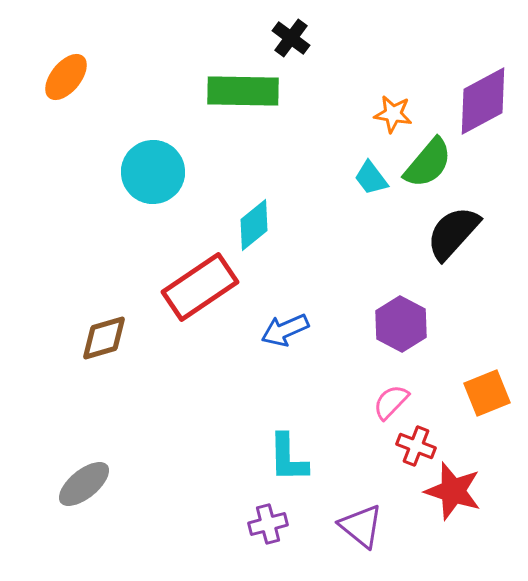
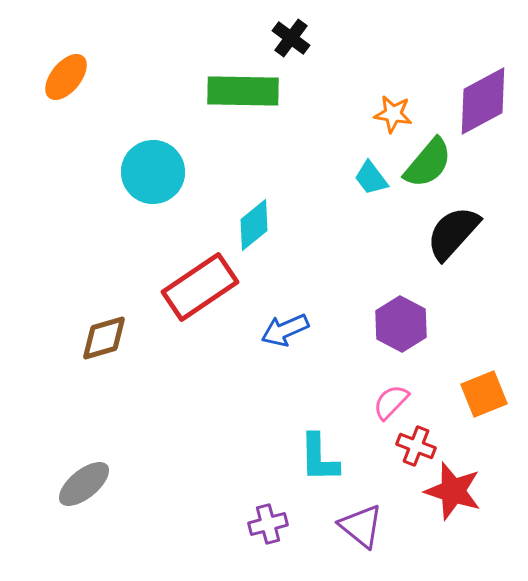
orange square: moved 3 px left, 1 px down
cyan L-shape: moved 31 px right
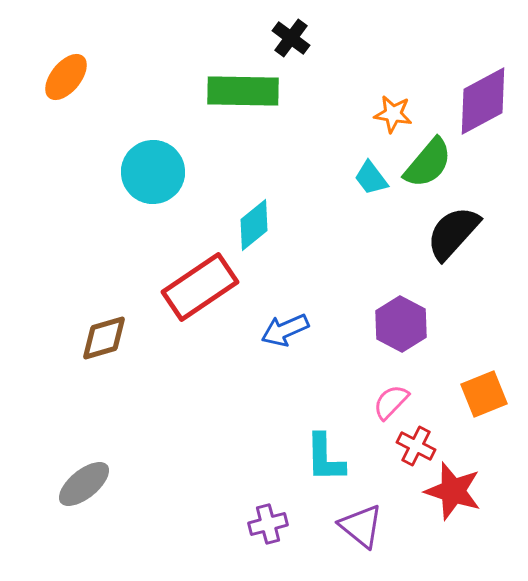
red cross: rotated 6 degrees clockwise
cyan L-shape: moved 6 px right
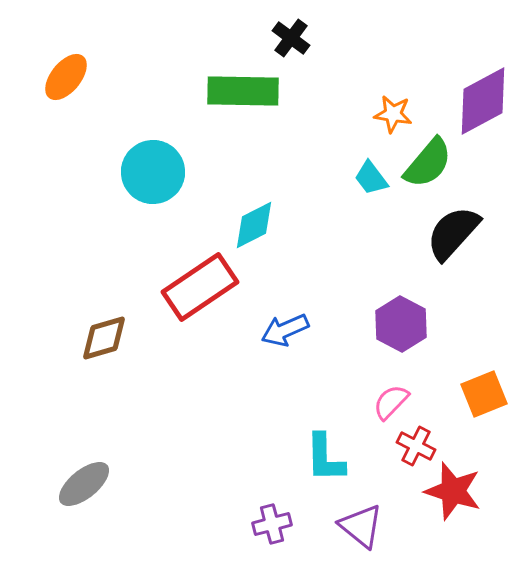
cyan diamond: rotated 12 degrees clockwise
purple cross: moved 4 px right
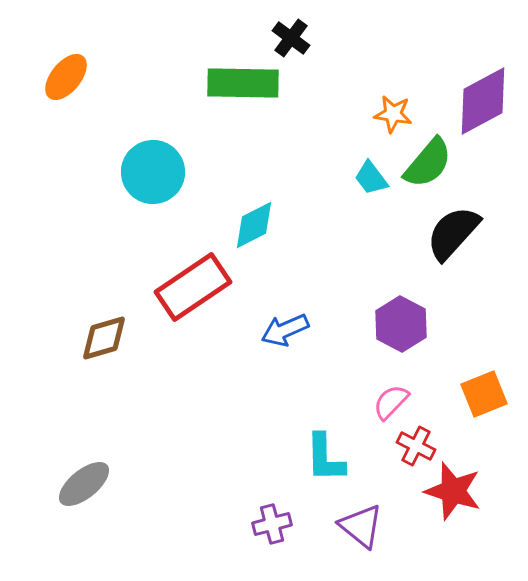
green rectangle: moved 8 px up
red rectangle: moved 7 px left
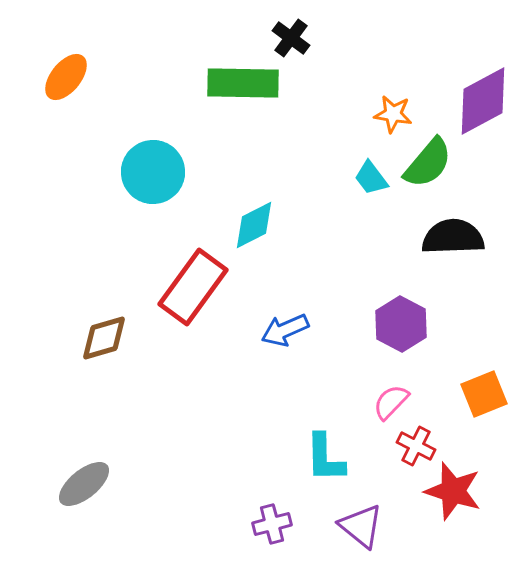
black semicircle: moved 4 px down; rotated 46 degrees clockwise
red rectangle: rotated 20 degrees counterclockwise
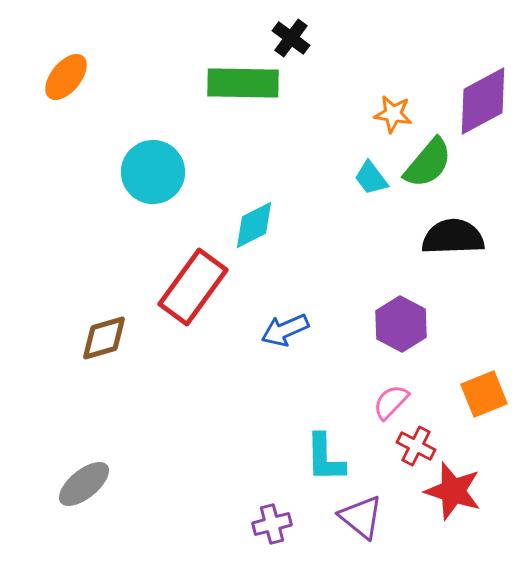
purple triangle: moved 9 px up
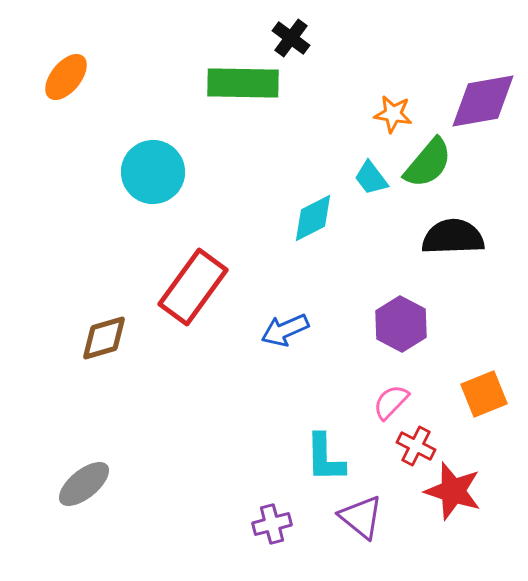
purple diamond: rotated 18 degrees clockwise
cyan diamond: moved 59 px right, 7 px up
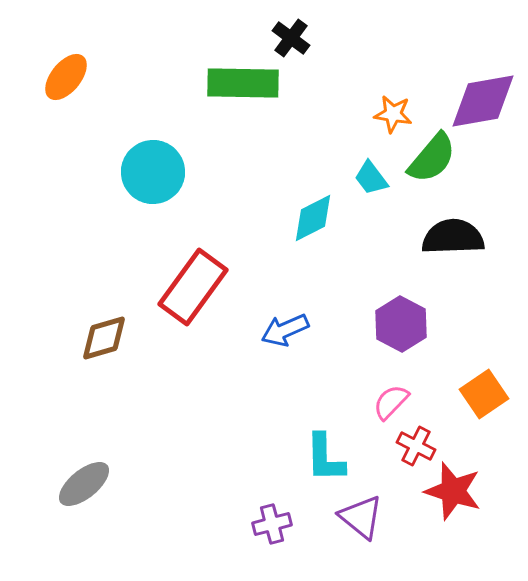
green semicircle: moved 4 px right, 5 px up
orange square: rotated 12 degrees counterclockwise
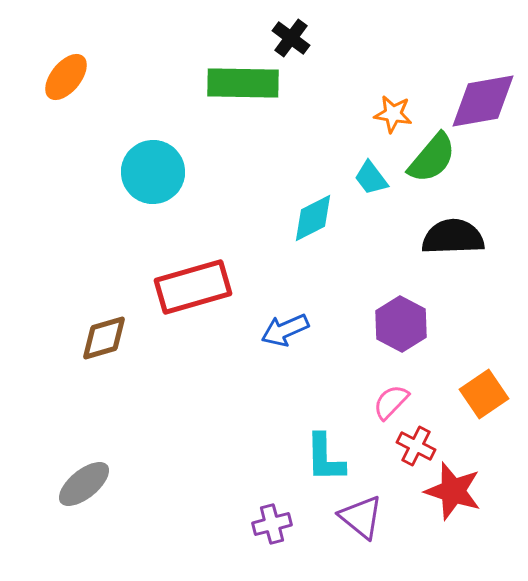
red rectangle: rotated 38 degrees clockwise
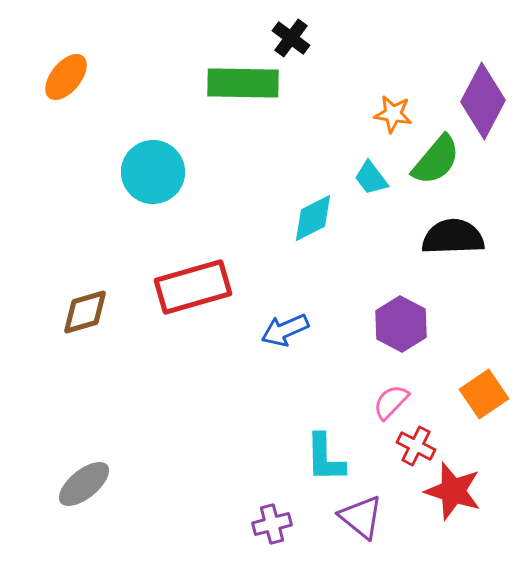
purple diamond: rotated 52 degrees counterclockwise
green semicircle: moved 4 px right, 2 px down
brown diamond: moved 19 px left, 26 px up
